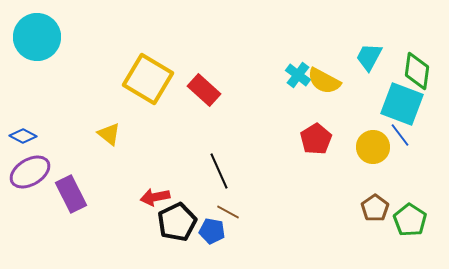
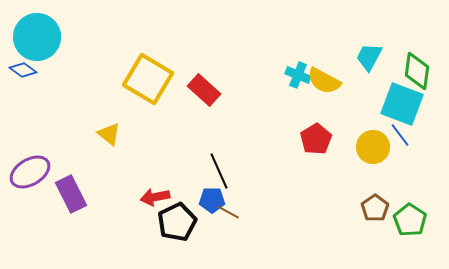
cyan cross: rotated 15 degrees counterclockwise
blue diamond: moved 66 px up; rotated 8 degrees clockwise
blue pentagon: moved 31 px up; rotated 10 degrees counterclockwise
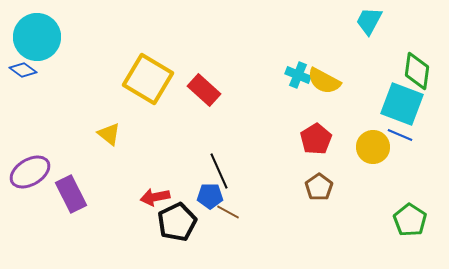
cyan trapezoid: moved 36 px up
blue line: rotated 30 degrees counterclockwise
blue pentagon: moved 2 px left, 4 px up
brown pentagon: moved 56 px left, 21 px up
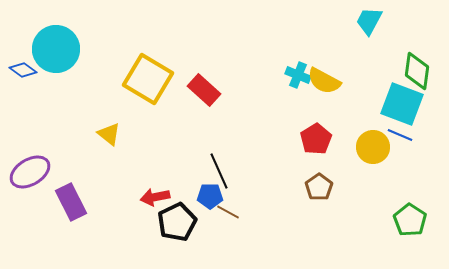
cyan circle: moved 19 px right, 12 px down
purple rectangle: moved 8 px down
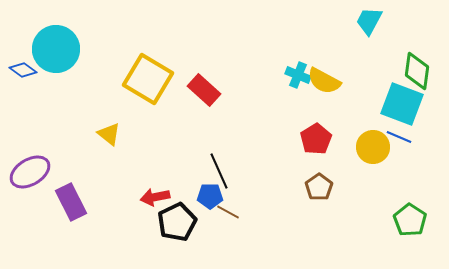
blue line: moved 1 px left, 2 px down
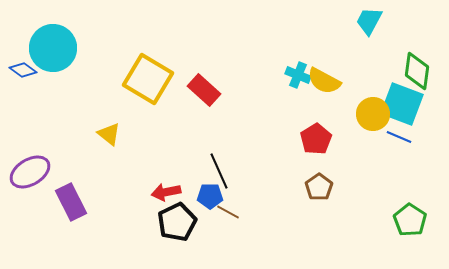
cyan circle: moved 3 px left, 1 px up
yellow circle: moved 33 px up
red arrow: moved 11 px right, 5 px up
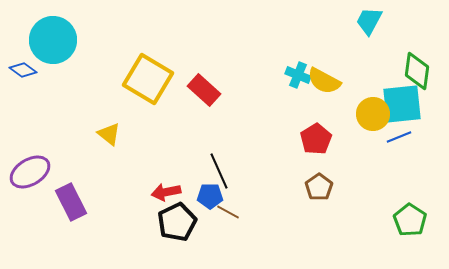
cyan circle: moved 8 px up
cyan square: rotated 27 degrees counterclockwise
blue line: rotated 45 degrees counterclockwise
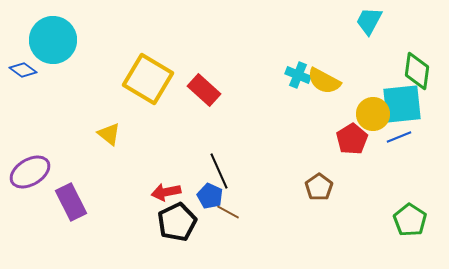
red pentagon: moved 36 px right
blue pentagon: rotated 25 degrees clockwise
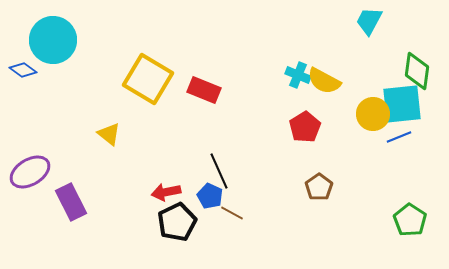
red rectangle: rotated 20 degrees counterclockwise
red pentagon: moved 47 px left, 12 px up
brown line: moved 4 px right, 1 px down
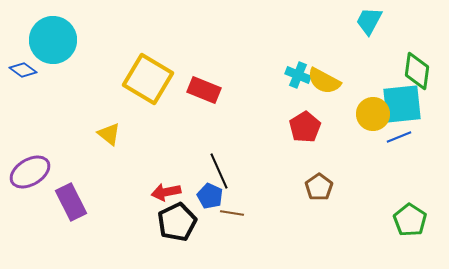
brown line: rotated 20 degrees counterclockwise
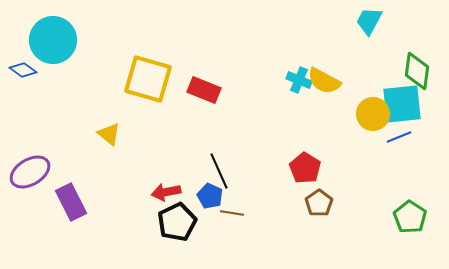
cyan cross: moved 1 px right, 5 px down
yellow square: rotated 15 degrees counterclockwise
red pentagon: moved 41 px down; rotated 8 degrees counterclockwise
brown pentagon: moved 16 px down
green pentagon: moved 3 px up
